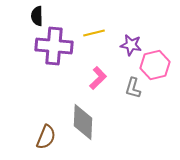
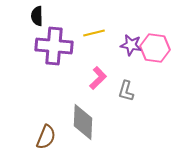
pink hexagon: moved 17 px up; rotated 20 degrees clockwise
gray L-shape: moved 7 px left, 3 px down
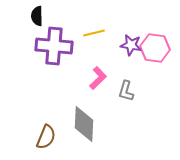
gray diamond: moved 1 px right, 2 px down
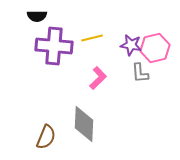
black semicircle: rotated 90 degrees counterclockwise
yellow line: moved 2 px left, 5 px down
pink hexagon: rotated 20 degrees counterclockwise
gray L-shape: moved 14 px right, 18 px up; rotated 20 degrees counterclockwise
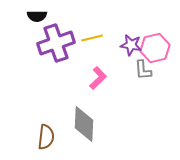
purple cross: moved 2 px right, 3 px up; rotated 24 degrees counterclockwise
gray L-shape: moved 3 px right, 3 px up
brown semicircle: rotated 15 degrees counterclockwise
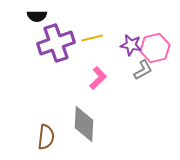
gray L-shape: rotated 115 degrees counterclockwise
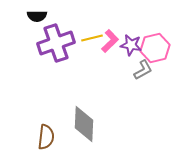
pink L-shape: moved 12 px right, 37 px up
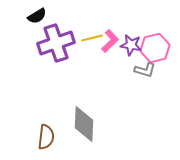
black semicircle: rotated 30 degrees counterclockwise
gray L-shape: moved 2 px right; rotated 45 degrees clockwise
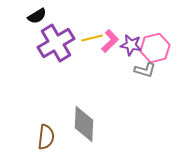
purple cross: rotated 12 degrees counterclockwise
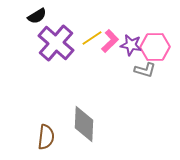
yellow line: rotated 20 degrees counterclockwise
purple cross: rotated 18 degrees counterclockwise
pink hexagon: moved 1 px up; rotated 12 degrees clockwise
